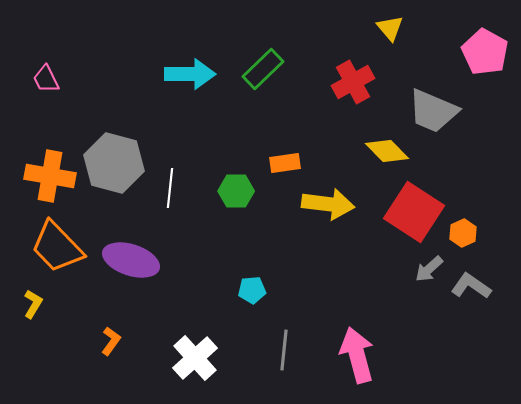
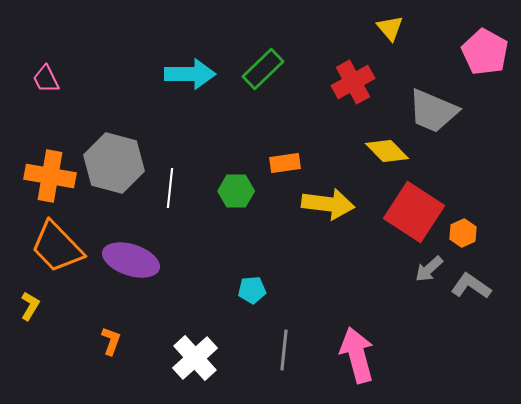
yellow L-shape: moved 3 px left, 2 px down
orange L-shape: rotated 16 degrees counterclockwise
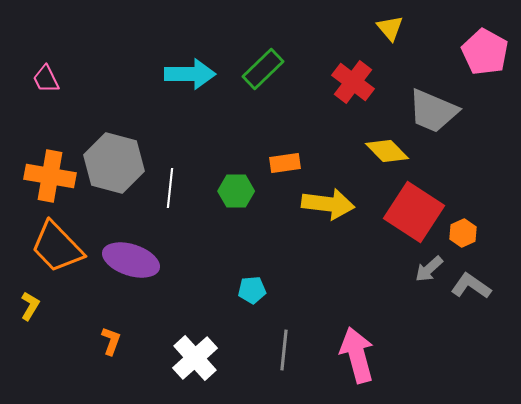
red cross: rotated 24 degrees counterclockwise
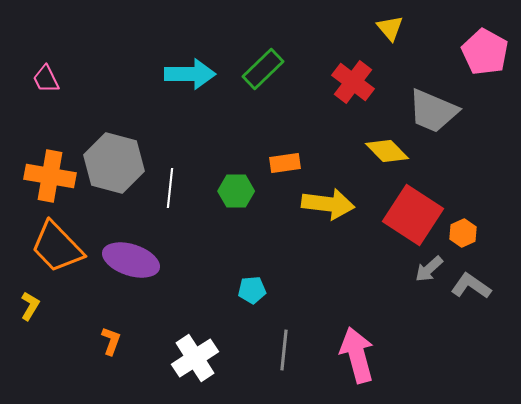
red square: moved 1 px left, 3 px down
white cross: rotated 9 degrees clockwise
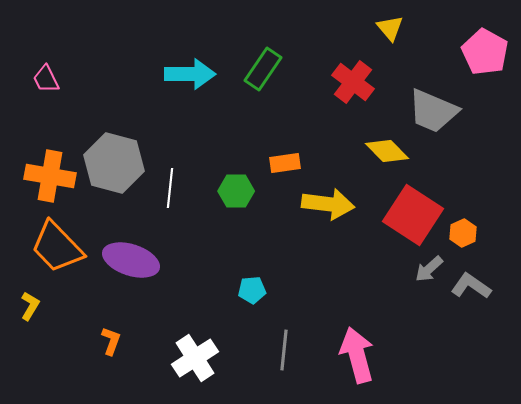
green rectangle: rotated 12 degrees counterclockwise
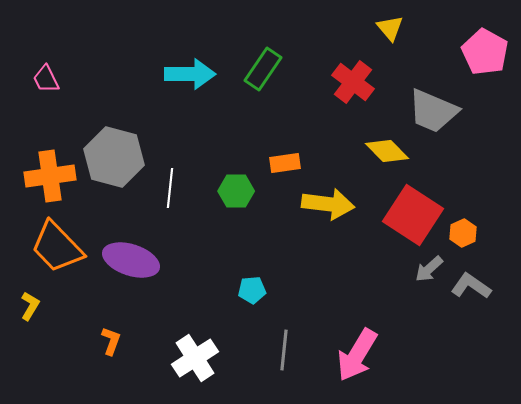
gray hexagon: moved 6 px up
orange cross: rotated 18 degrees counterclockwise
pink arrow: rotated 134 degrees counterclockwise
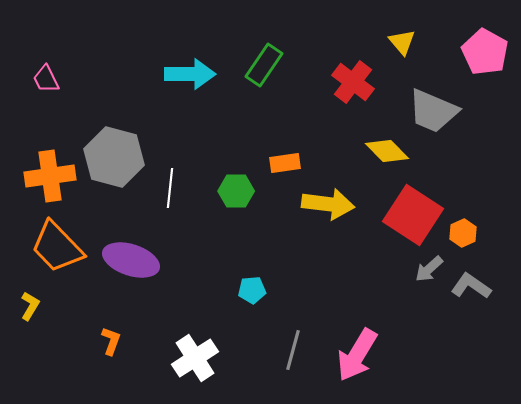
yellow triangle: moved 12 px right, 14 px down
green rectangle: moved 1 px right, 4 px up
gray line: moved 9 px right; rotated 9 degrees clockwise
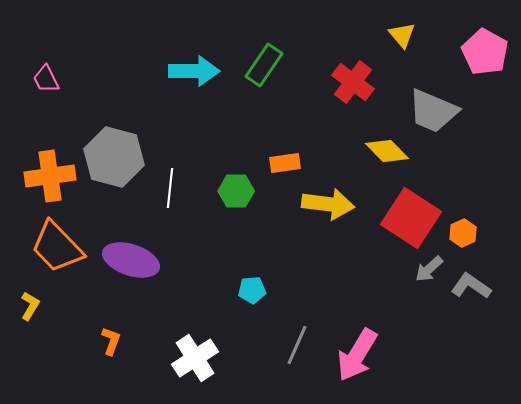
yellow triangle: moved 7 px up
cyan arrow: moved 4 px right, 3 px up
red square: moved 2 px left, 3 px down
gray line: moved 4 px right, 5 px up; rotated 9 degrees clockwise
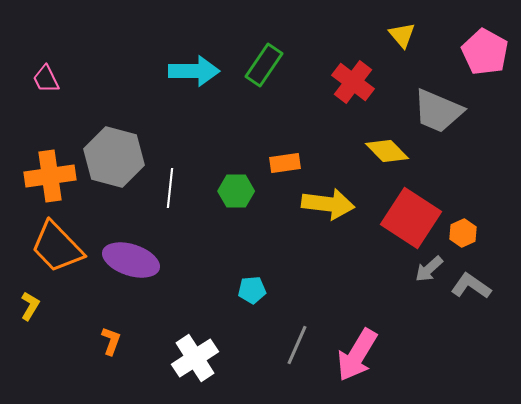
gray trapezoid: moved 5 px right
